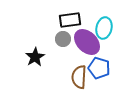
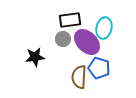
black star: rotated 24 degrees clockwise
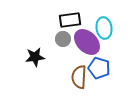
cyan ellipse: rotated 20 degrees counterclockwise
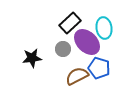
black rectangle: moved 3 px down; rotated 35 degrees counterclockwise
gray circle: moved 10 px down
black star: moved 3 px left, 1 px down
brown semicircle: moved 2 px left, 1 px up; rotated 60 degrees clockwise
